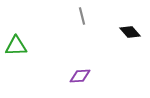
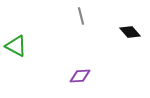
gray line: moved 1 px left
green triangle: rotated 30 degrees clockwise
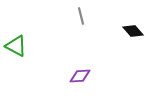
black diamond: moved 3 px right, 1 px up
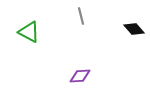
black diamond: moved 1 px right, 2 px up
green triangle: moved 13 px right, 14 px up
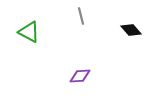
black diamond: moved 3 px left, 1 px down
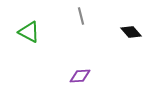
black diamond: moved 2 px down
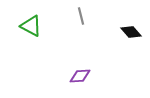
green triangle: moved 2 px right, 6 px up
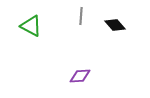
gray line: rotated 18 degrees clockwise
black diamond: moved 16 px left, 7 px up
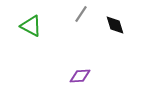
gray line: moved 2 px up; rotated 30 degrees clockwise
black diamond: rotated 25 degrees clockwise
